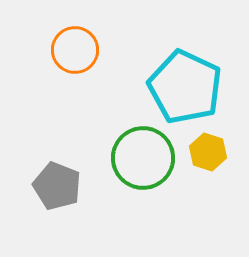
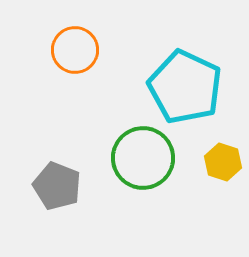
yellow hexagon: moved 15 px right, 10 px down
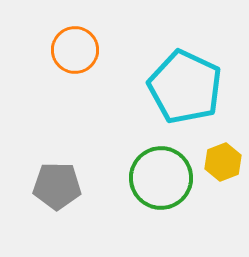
green circle: moved 18 px right, 20 px down
yellow hexagon: rotated 21 degrees clockwise
gray pentagon: rotated 21 degrees counterclockwise
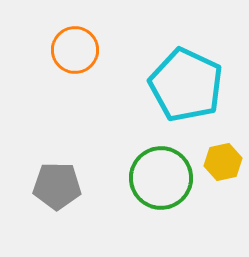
cyan pentagon: moved 1 px right, 2 px up
yellow hexagon: rotated 9 degrees clockwise
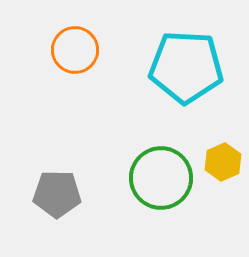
cyan pentagon: moved 18 px up; rotated 22 degrees counterclockwise
yellow hexagon: rotated 12 degrees counterclockwise
gray pentagon: moved 8 px down
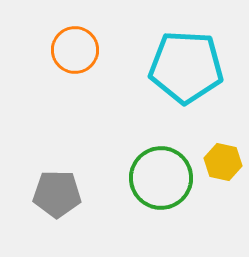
yellow hexagon: rotated 24 degrees counterclockwise
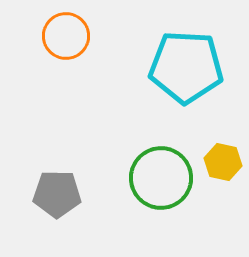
orange circle: moved 9 px left, 14 px up
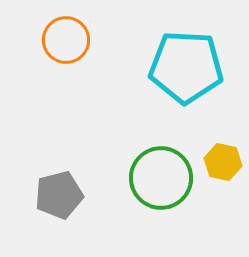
orange circle: moved 4 px down
gray pentagon: moved 2 px right, 1 px down; rotated 15 degrees counterclockwise
